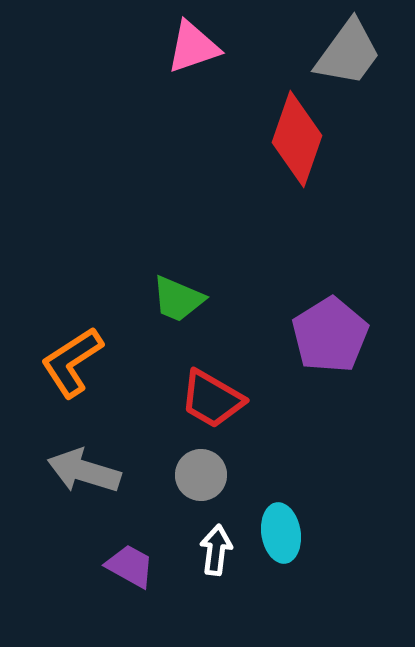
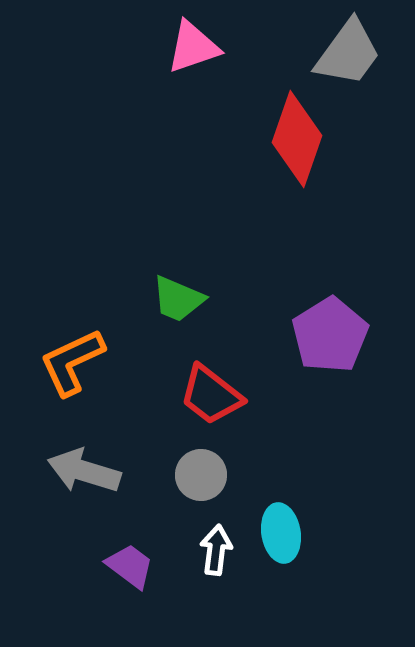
orange L-shape: rotated 8 degrees clockwise
red trapezoid: moved 1 px left, 4 px up; rotated 8 degrees clockwise
purple trapezoid: rotated 8 degrees clockwise
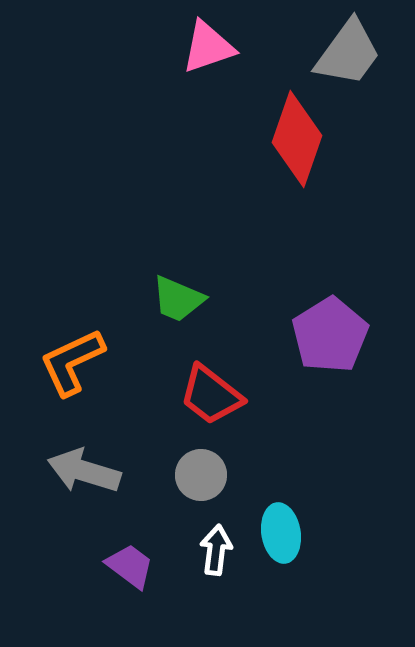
pink triangle: moved 15 px right
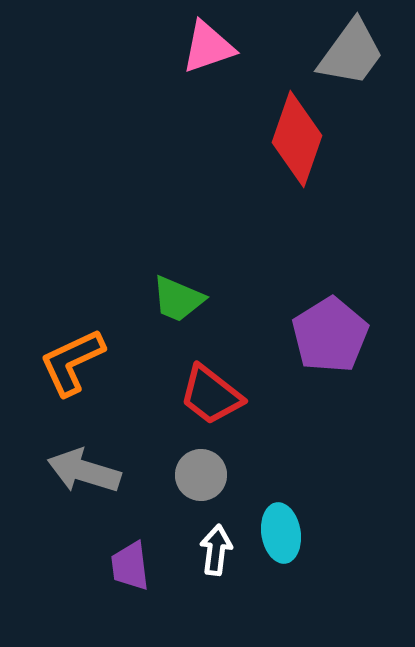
gray trapezoid: moved 3 px right
purple trapezoid: rotated 134 degrees counterclockwise
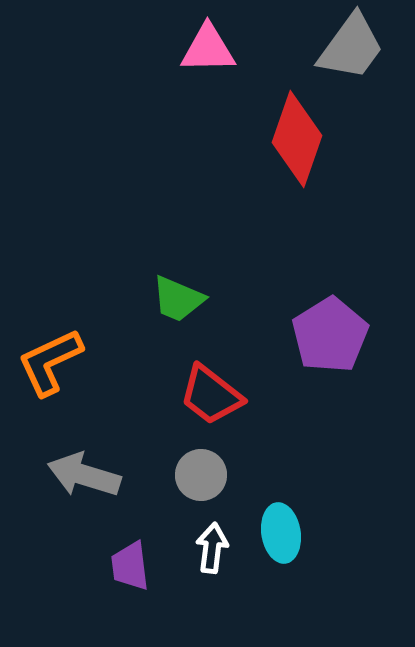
pink triangle: moved 2 px down; rotated 18 degrees clockwise
gray trapezoid: moved 6 px up
orange L-shape: moved 22 px left
gray arrow: moved 4 px down
white arrow: moved 4 px left, 2 px up
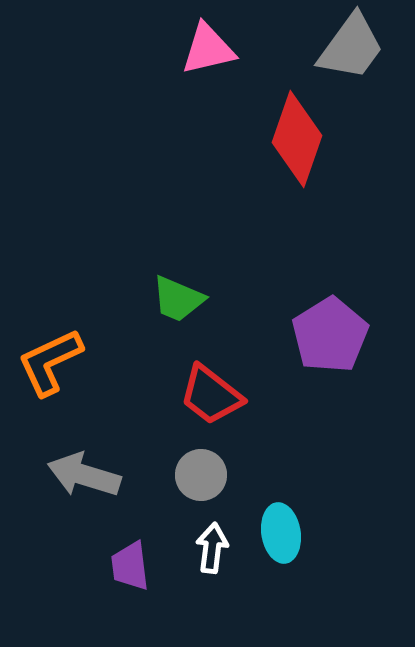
pink triangle: rotated 12 degrees counterclockwise
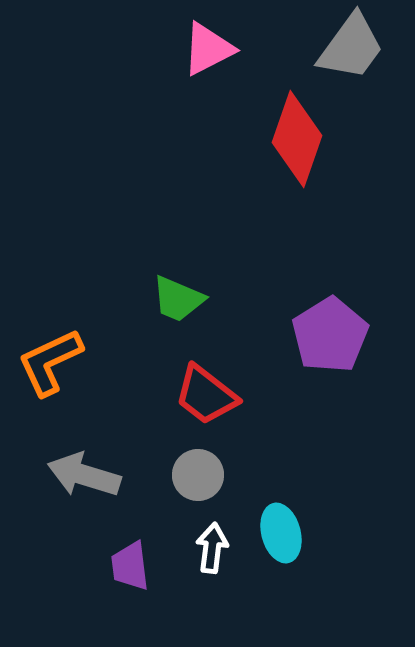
pink triangle: rotated 14 degrees counterclockwise
red trapezoid: moved 5 px left
gray circle: moved 3 px left
cyan ellipse: rotated 6 degrees counterclockwise
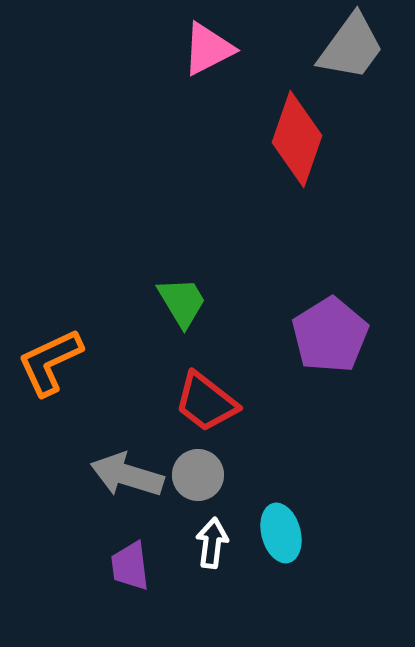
green trapezoid: moved 4 px right, 3 px down; rotated 144 degrees counterclockwise
red trapezoid: moved 7 px down
gray arrow: moved 43 px right
white arrow: moved 5 px up
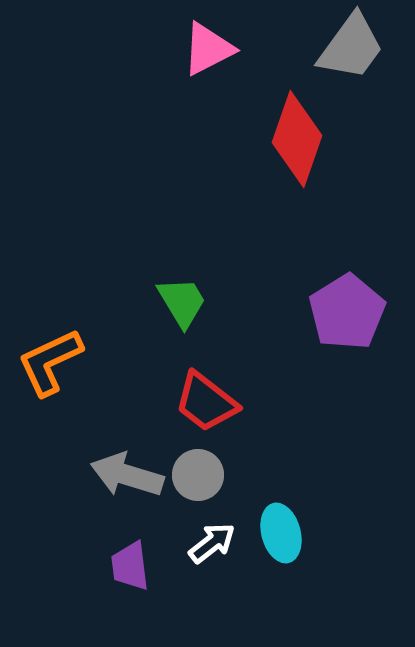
purple pentagon: moved 17 px right, 23 px up
white arrow: rotated 45 degrees clockwise
